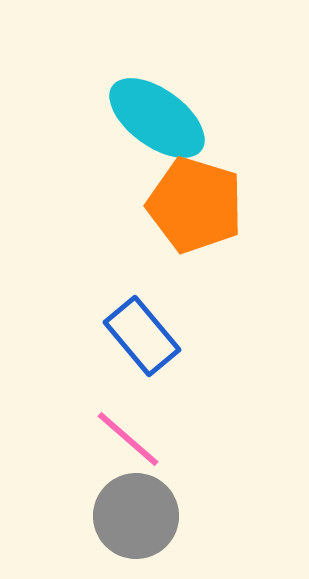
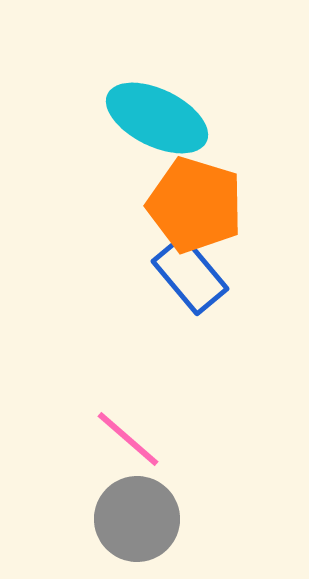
cyan ellipse: rotated 10 degrees counterclockwise
blue rectangle: moved 48 px right, 61 px up
gray circle: moved 1 px right, 3 px down
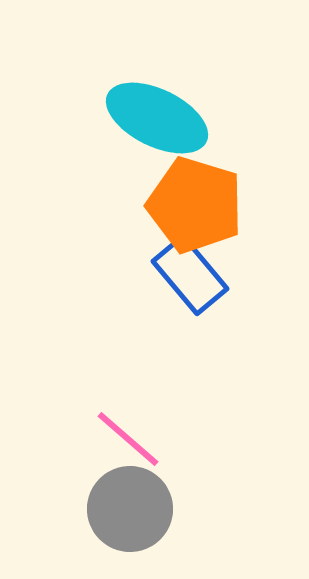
gray circle: moved 7 px left, 10 px up
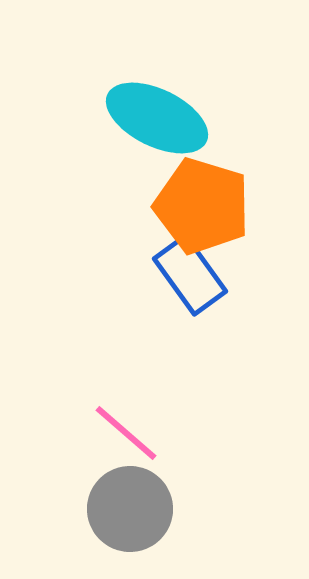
orange pentagon: moved 7 px right, 1 px down
blue rectangle: rotated 4 degrees clockwise
pink line: moved 2 px left, 6 px up
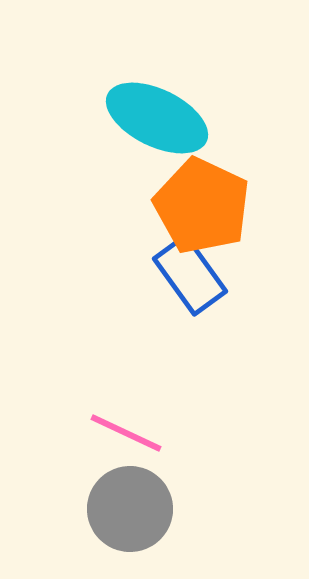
orange pentagon: rotated 8 degrees clockwise
pink line: rotated 16 degrees counterclockwise
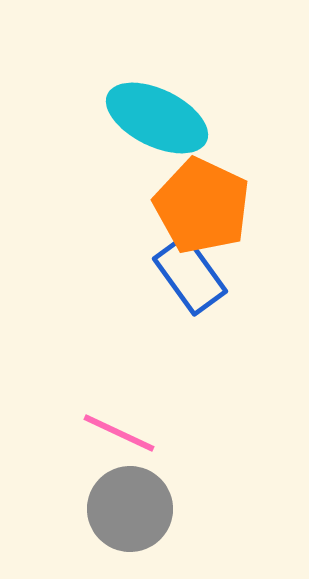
pink line: moved 7 px left
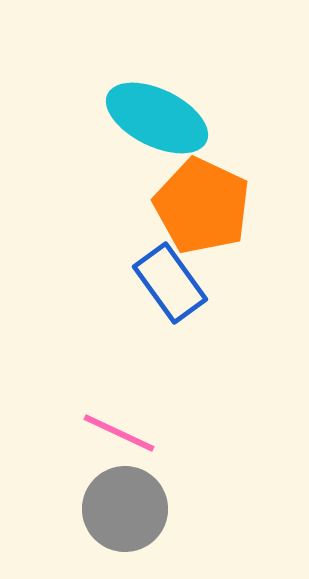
blue rectangle: moved 20 px left, 8 px down
gray circle: moved 5 px left
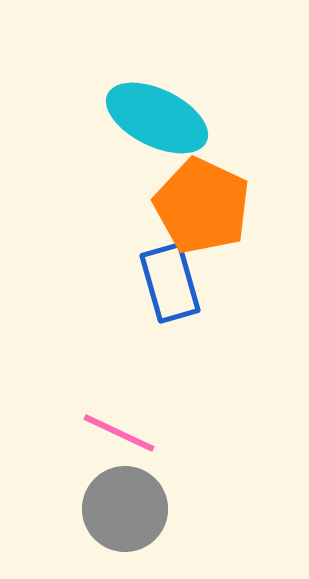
blue rectangle: rotated 20 degrees clockwise
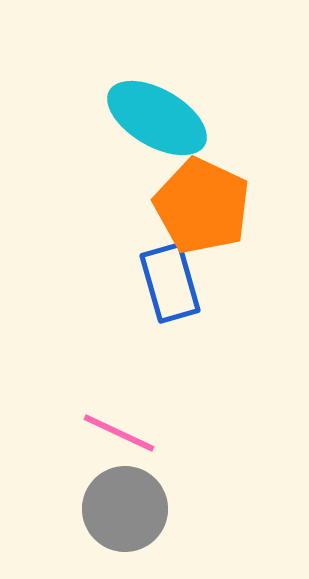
cyan ellipse: rotated 4 degrees clockwise
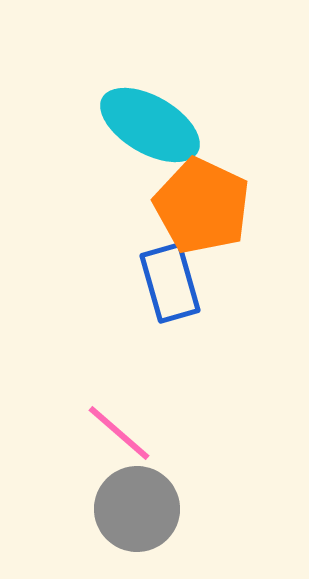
cyan ellipse: moved 7 px left, 7 px down
pink line: rotated 16 degrees clockwise
gray circle: moved 12 px right
